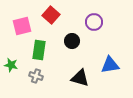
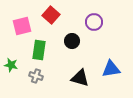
blue triangle: moved 1 px right, 4 px down
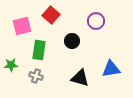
purple circle: moved 2 px right, 1 px up
green star: rotated 16 degrees counterclockwise
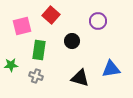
purple circle: moved 2 px right
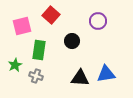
green star: moved 4 px right; rotated 24 degrees counterclockwise
blue triangle: moved 5 px left, 5 px down
black triangle: rotated 12 degrees counterclockwise
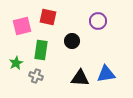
red square: moved 3 px left, 2 px down; rotated 30 degrees counterclockwise
green rectangle: moved 2 px right
green star: moved 1 px right, 2 px up
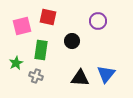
blue triangle: rotated 42 degrees counterclockwise
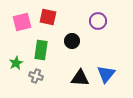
pink square: moved 4 px up
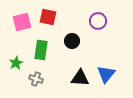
gray cross: moved 3 px down
